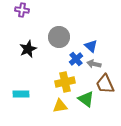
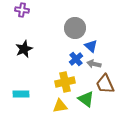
gray circle: moved 16 px right, 9 px up
black star: moved 4 px left
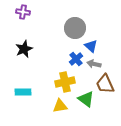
purple cross: moved 1 px right, 2 px down
cyan rectangle: moved 2 px right, 2 px up
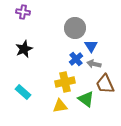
blue triangle: rotated 16 degrees clockwise
cyan rectangle: rotated 42 degrees clockwise
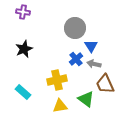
yellow cross: moved 8 px left, 2 px up
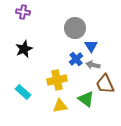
gray arrow: moved 1 px left, 1 px down
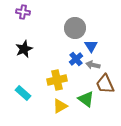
cyan rectangle: moved 1 px down
yellow triangle: rotated 21 degrees counterclockwise
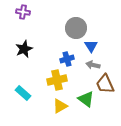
gray circle: moved 1 px right
blue cross: moved 9 px left; rotated 24 degrees clockwise
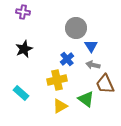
blue cross: rotated 24 degrees counterclockwise
cyan rectangle: moved 2 px left
